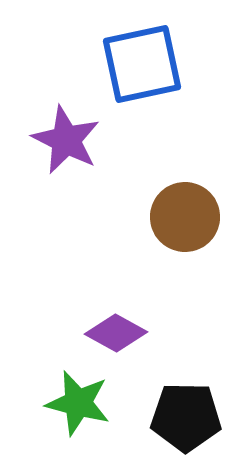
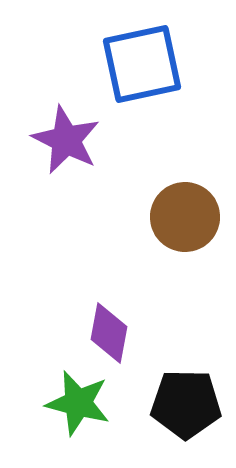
purple diamond: moved 7 px left; rotated 72 degrees clockwise
black pentagon: moved 13 px up
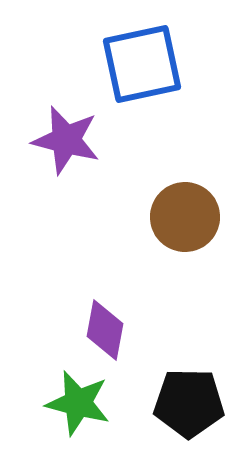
purple star: rotated 12 degrees counterclockwise
purple diamond: moved 4 px left, 3 px up
black pentagon: moved 3 px right, 1 px up
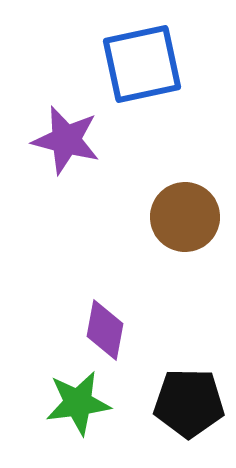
green star: rotated 22 degrees counterclockwise
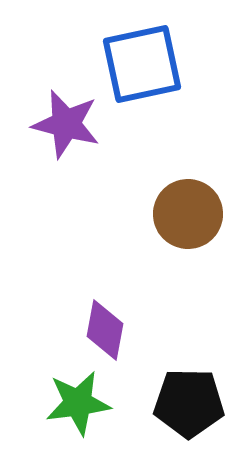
purple star: moved 16 px up
brown circle: moved 3 px right, 3 px up
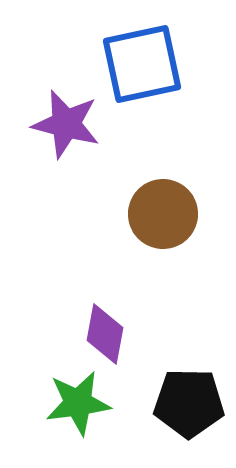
brown circle: moved 25 px left
purple diamond: moved 4 px down
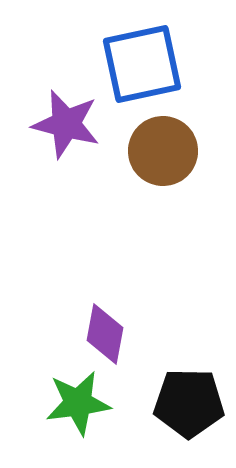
brown circle: moved 63 px up
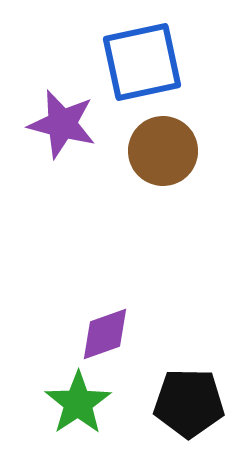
blue square: moved 2 px up
purple star: moved 4 px left
purple diamond: rotated 60 degrees clockwise
green star: rotated 26 degrees counterclockwise
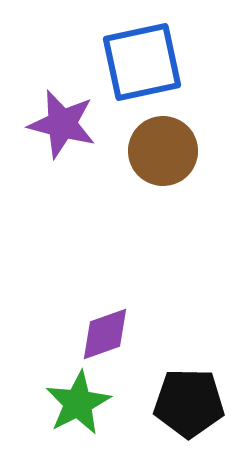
green star: rotated 6 degrees clockwise
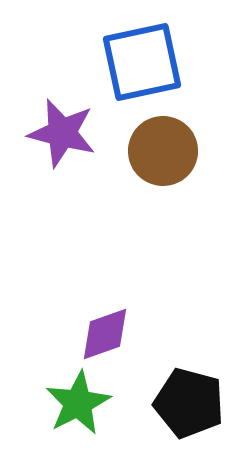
purple star: moved 9 px down
black pentagon: rotated 14 degrees clockwise
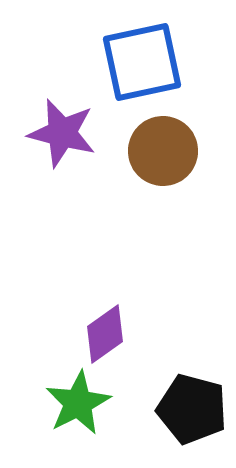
purple diamond: rotated 16 degrees counterclockwise
black pentagon: moved 3 px right, 6 px down
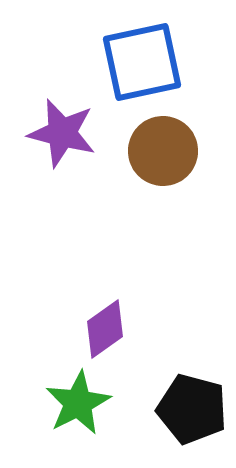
purple diamond: moved 5 px up
